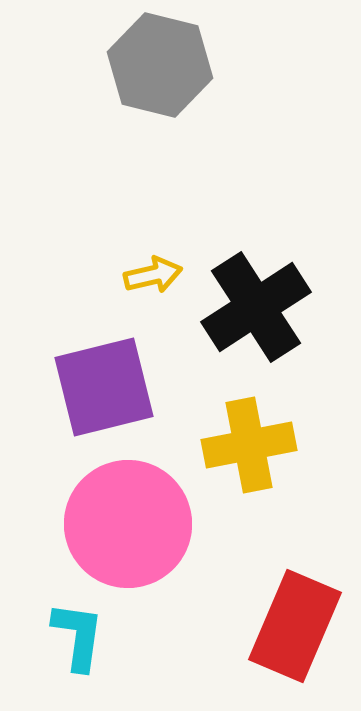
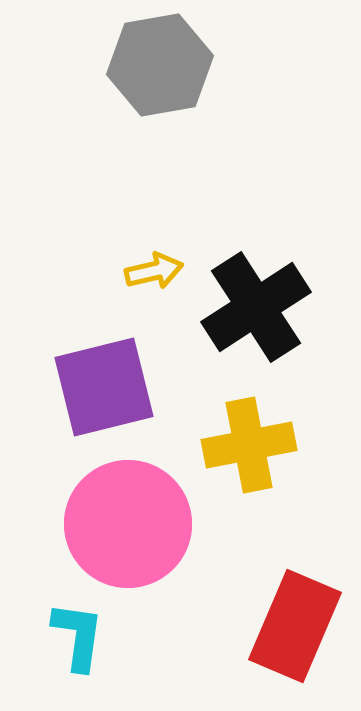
gray hexagon: rotated 24 degrees counterclockwise
yellow arrow: moved 1 px right, 4 px up
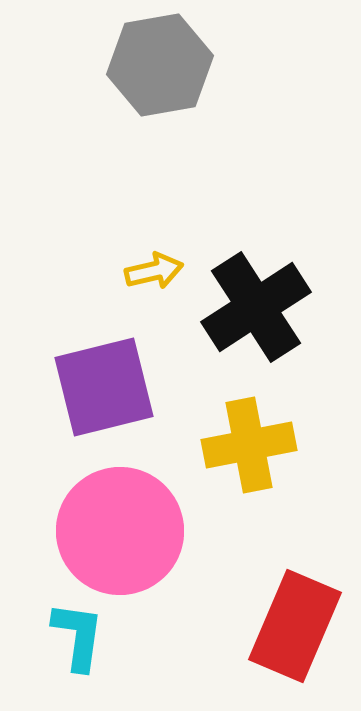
pink circle: moved 8 px left, 7 px down
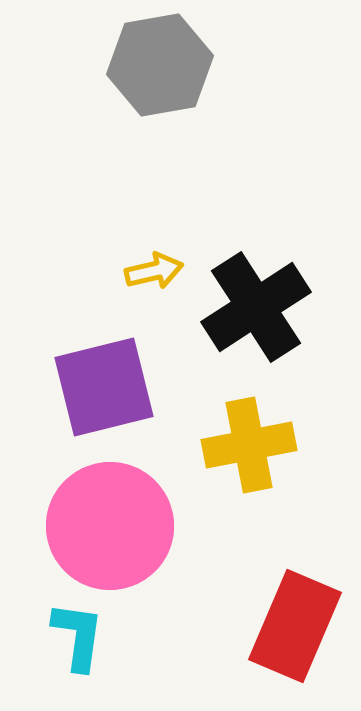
pink circle: moved 10 px left, 5 px up
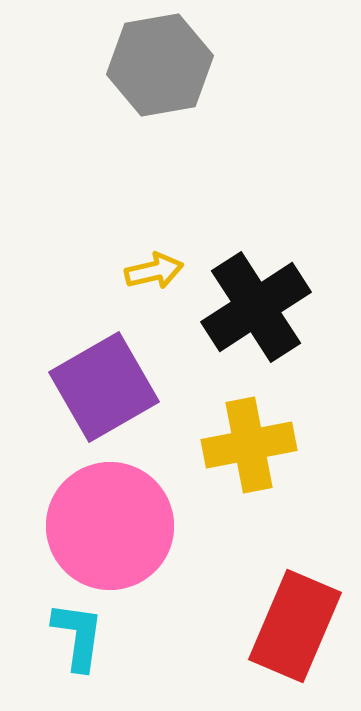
purple square: rotated 16 degrees counterclockwise
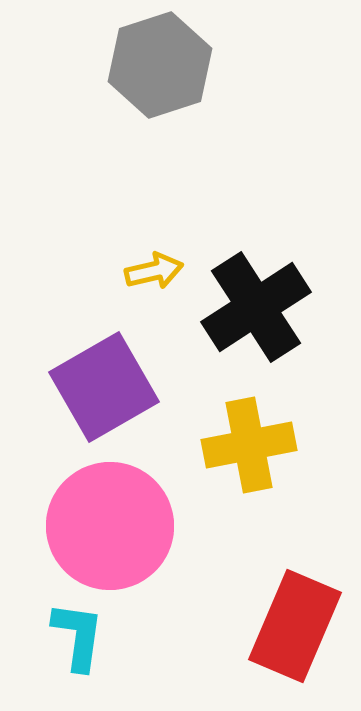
gray hexagon: rotated 8 degrees counterclockwise
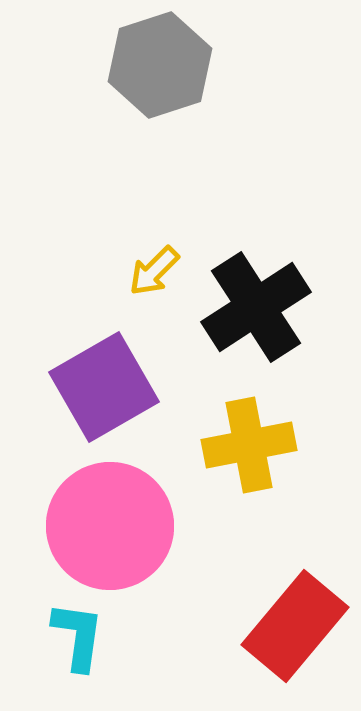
yellow arrow: rotated 148 degrees clockwise
red rectangle: rotated 17 degrees clockwise
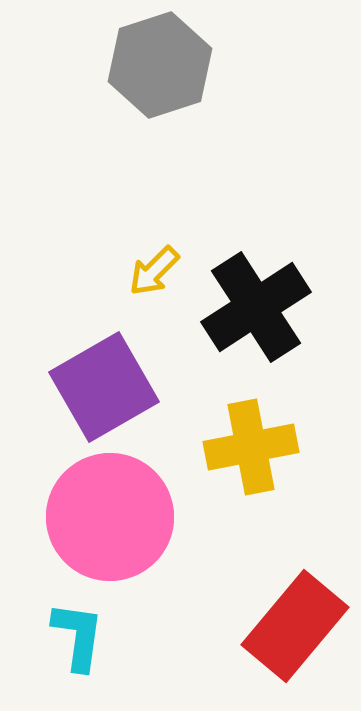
yellow cross: moved 2 px right, 2 px down
pink circle: moved 9 px up
